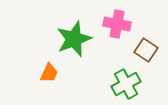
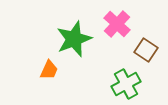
pink cross: rotated 32 degrees clockwise
orange trapezoid: moved 3 px up
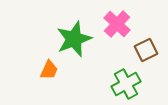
brown square: rotated 30 degrees clockwise
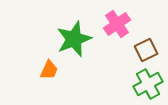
pink cross: rotated 12 degrees clockwise
green cross: moved 22 px right
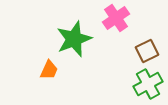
pink cross: moved 1 px left, 6 px up
brown square: moved 1 px right, 1 px down
